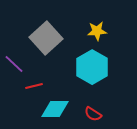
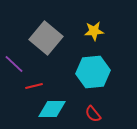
yellow star: moved 3 px left
gray square: rotated 8 degrees counterclockwise
cyan hexagon: moved 1 px right, 5 px down; rotated 24 degrees clockwise
cyan diamond: moved 3 px left
red semicircle: rotated 18 degrees clockwise
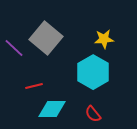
yellow star: moved 10 px right, 8 px down
purple line: moved 16 px up
cyan hexagon: rotated 24 degrees counterclockwise
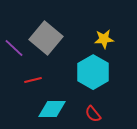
red line: moved 1 px left, 6 px up
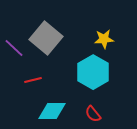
cyan diamond: moved 2 px down
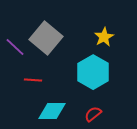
yellow star: moved 2 px up; rotated 24 degrees counterclockwise
purple line: moved 1 px right, 1 px up
red line: rotated 18 degrees clockwise
red semicircle: rotated 90 degrees clockwise
